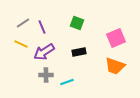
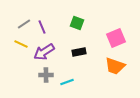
gray line: moved 1 px right, 1 px down
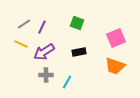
purple line: rotated 48 degrees clockwise
cyan line: rotated 40 degrees counterclockwise
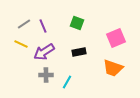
purple line: moved 1 px right, 1 px up; rotated 48 degrees counterclockwise
orange trapezoid: moved 2 px left, 2 px down
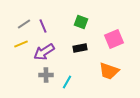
green square: moved 4 px right, 1 px up
pink square: moved 2 px left, 1 px down
yellow line: rotated 48 degrees counterclockwise
black rectangle: moved 1 px right, 4 px up
orange trapezoid: moved 4 px left, 3 px down
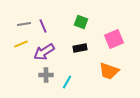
gray line: rotated 24 degrees clockwise
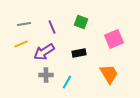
purple line: moved 9 px right, 1 px down
black rectangle: moved 1 px left, 5 px down
orange trapezoid: moved 3 px down; rotated 140 degrees counterclockwise
